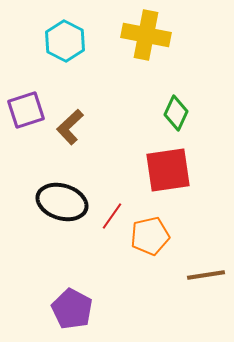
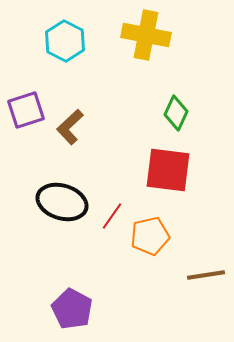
red square: rotated 15 degrees clockwise
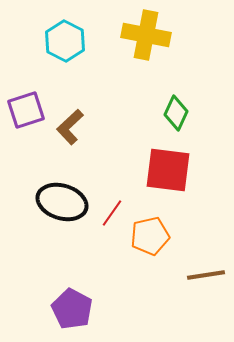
red line: moved 3 px up
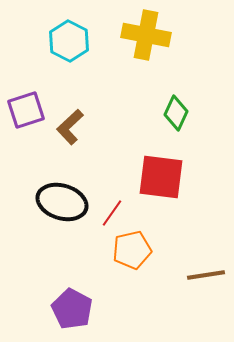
cyan hexagon: moved 4 px right
red square: moved 7 px left, 7 px down
orange pentagon: moved 18 px left, 14 px down
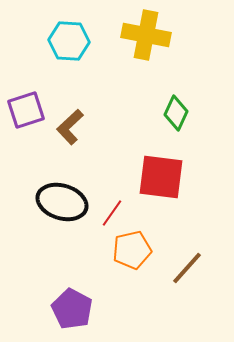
cyan hexagon: rotated 24 degrees counterclockwise
brown line: moved 19 px left, 7 px up; rotated 39 degrees counterclockwise
